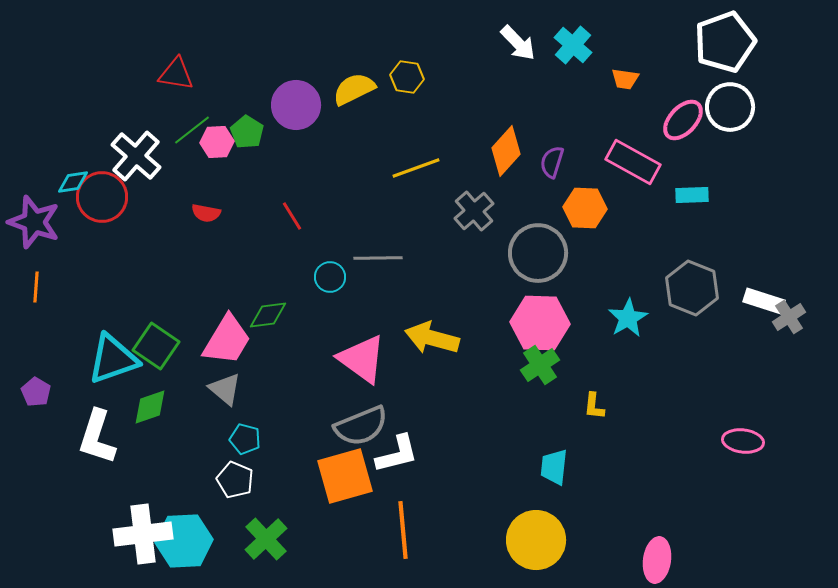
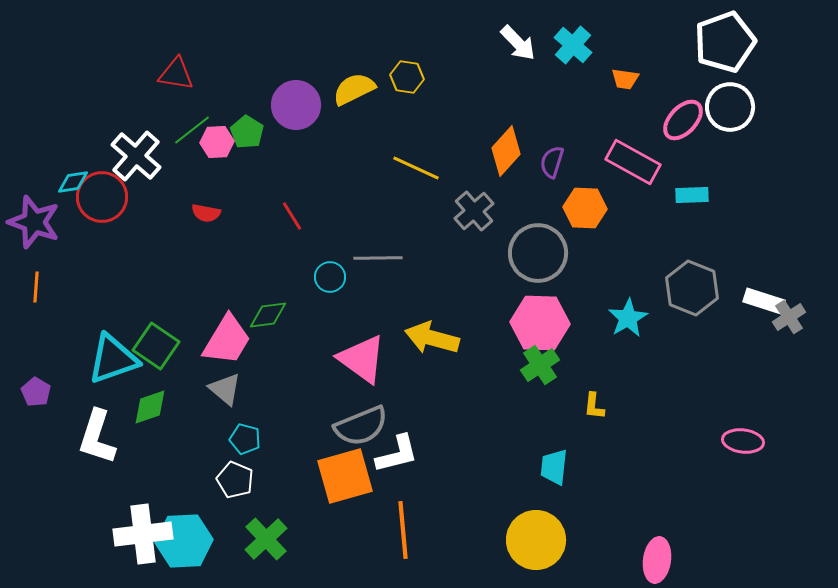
yellow line at (416, 168): rotated 45 degrees clockwise
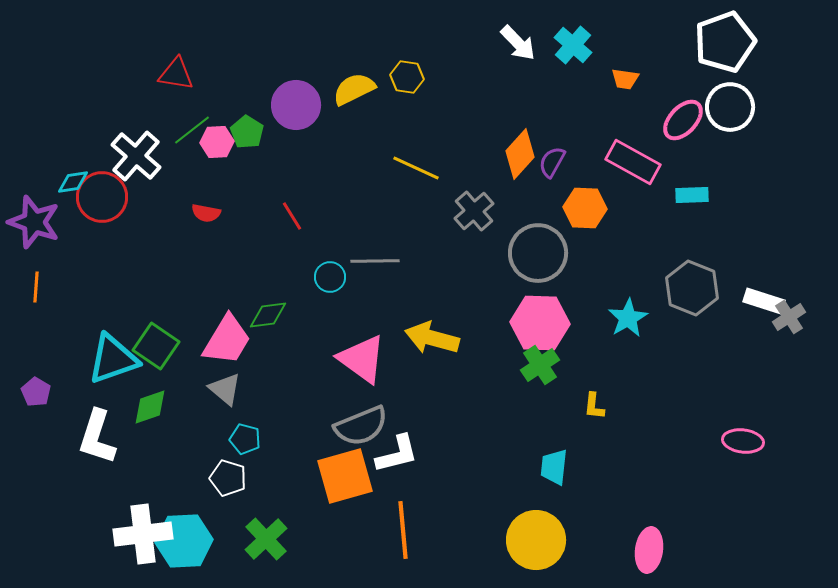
orange diamond at (506, 151): moved 14 px right, 3 px down
purple semicircle at (552, 162): rotated 12 degrees clockwise
gray line at (378, 258): moved 3 px left, 3 px down
white pentagon at (235, 480): moved 7 px left, 2 px up; rotated 6 degrees counterclockwise
pink ellipse at (657, 560): moved 8 px left, 10 px up
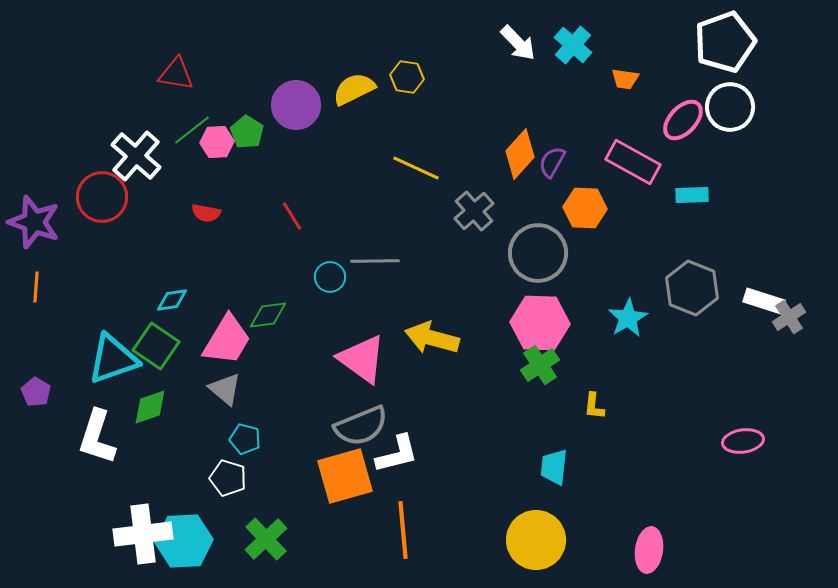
cyan diamond at (73, 182): moved 99 px right, 118 px down
pink ellipse at (743, 441): rotated 15 degrees counterclockwise
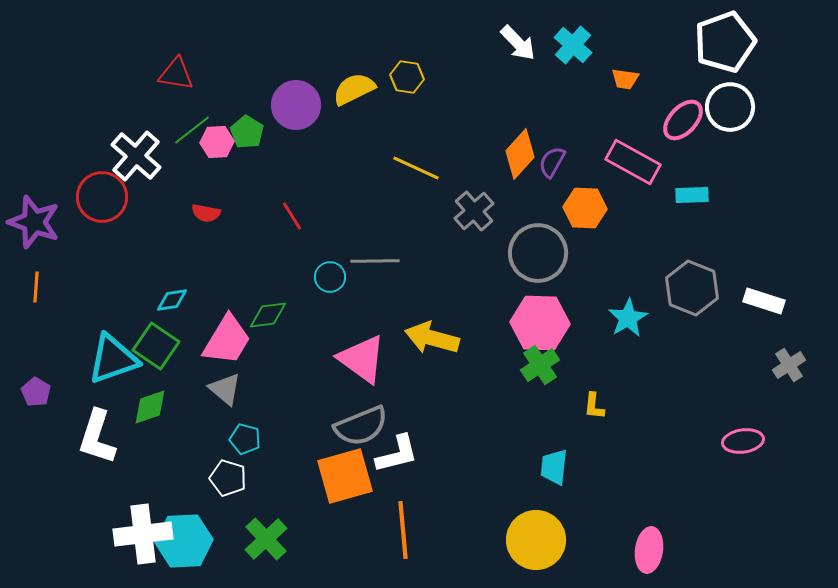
gray cross at (789, 317): moved 48 px down
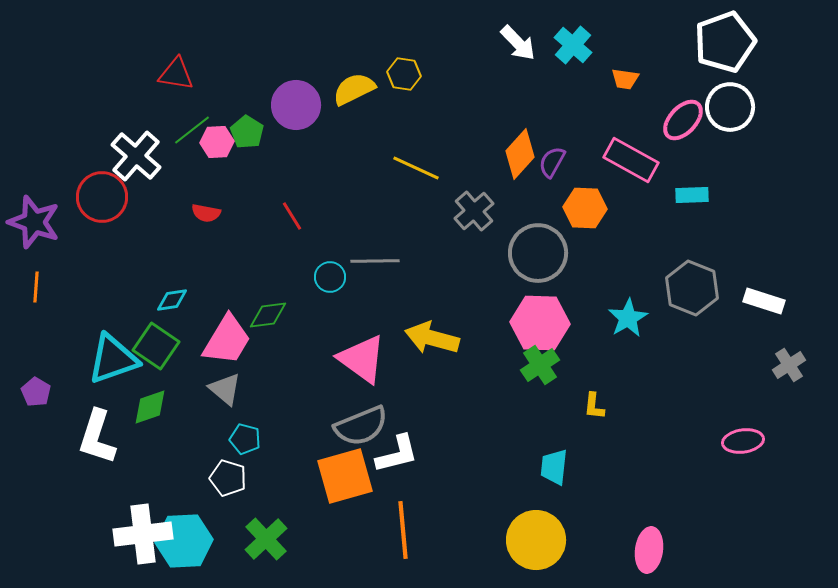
yellow hexagon at (407, 77): moved 3 px left, 3 px up
pink rectangle at (633, 162): moved 2 px left, 2 px up
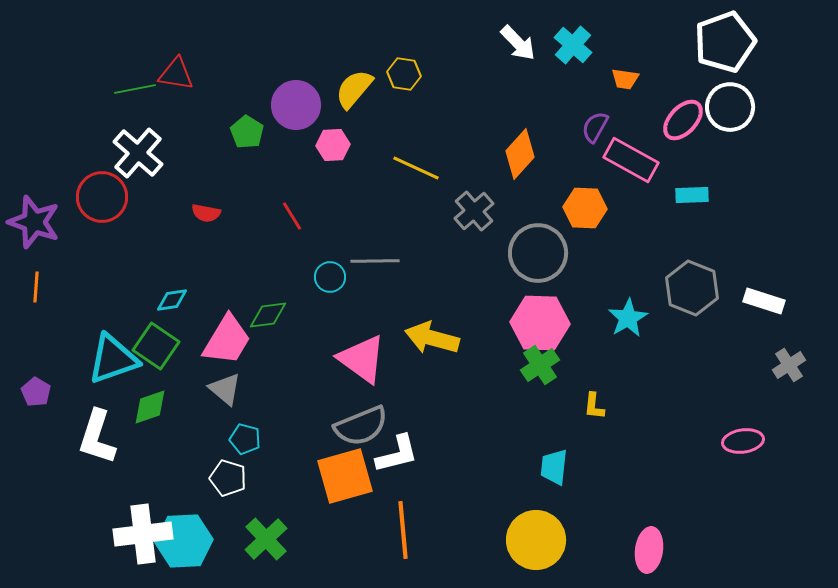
yellow semicircle at (354, 89): rotated 24 degrees counterclockwise
green line at (192, 130): moved 57 px left, 41 px up; rotated 27 degrees clockwise
pink hexagon at (217, 142): moved 116 px right, 3 px down
white cross at (136, 156): moved 2 px right, 3 px up
purple semicircle at (552, 162): moved 43 px right, 35 px up
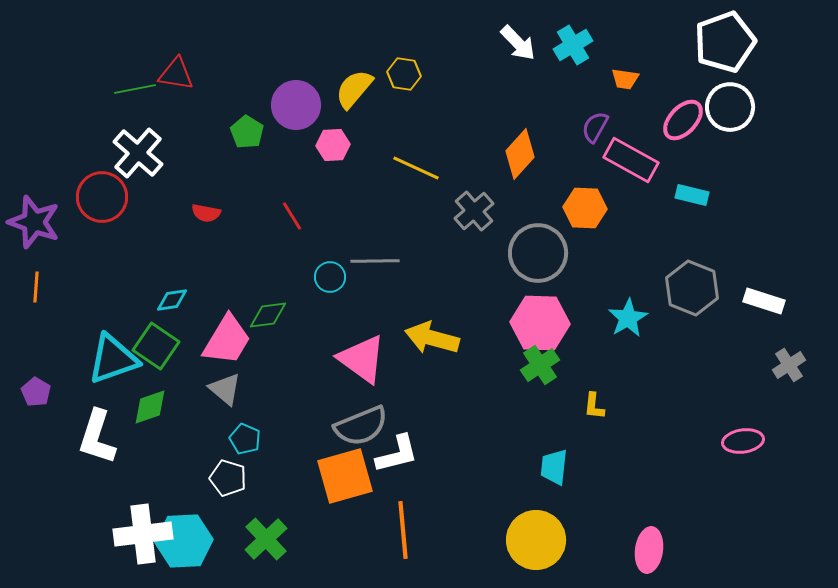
cyan cross at (573, 45): rotated 18 degrees clockwise
cyan rectangle at (692, 195): rotated 16 degrees clockwise
cyan pentagon at (245, 439): rotated 8 degrees clockwise
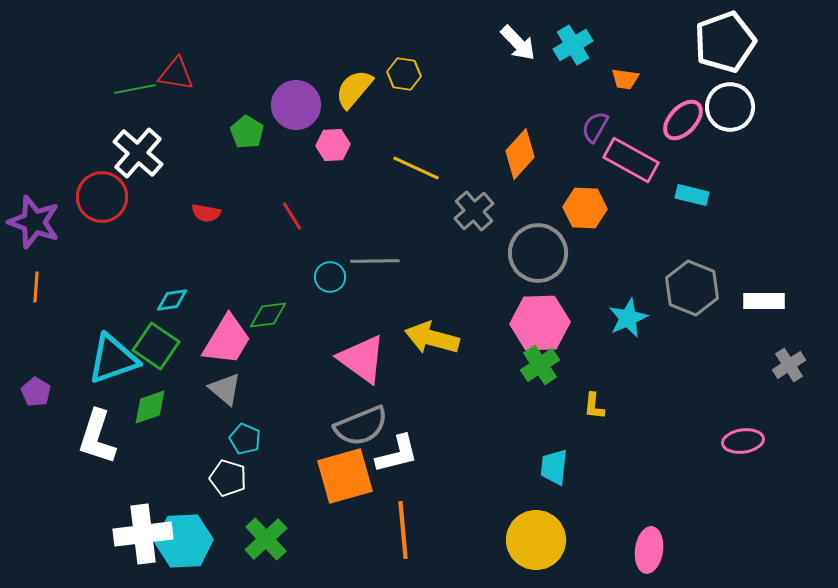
white rectangle at (764, 301): rotated 18 degrees counterclockwise
cyan star at (628, 318): rotated 6 degrees clockwise
pink hexagon at (540, 323): rotated 4 degrees counterclockwise
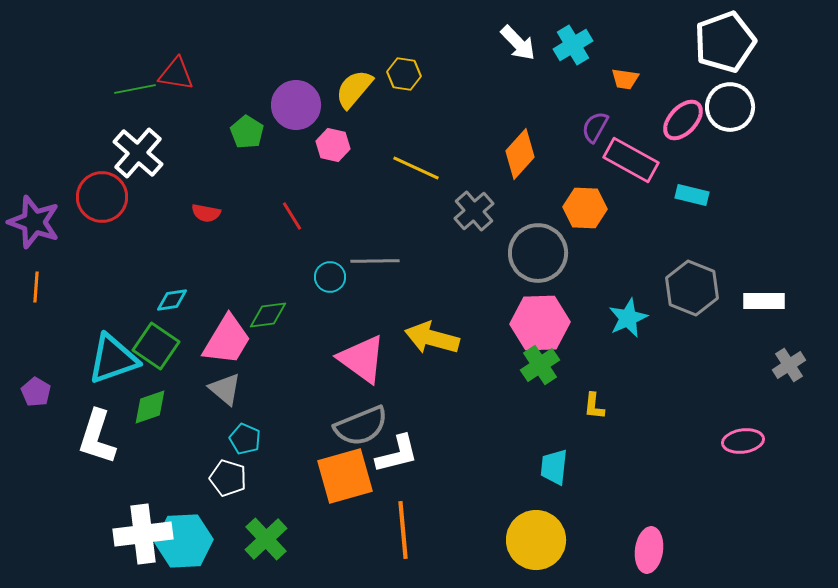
pink hexagon at (333, 145): rotated 16 degrees clockwise
